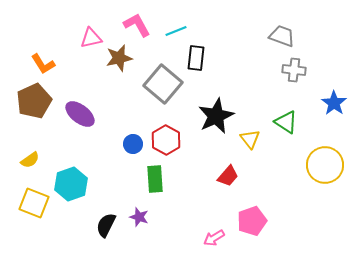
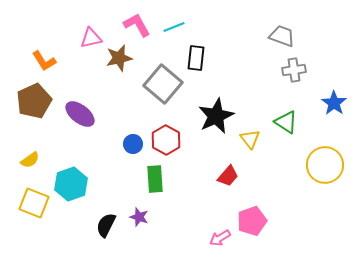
cyan line: moved 2 px left, 4 px up
orange L-shape: moved 1 px right, 3 px up
gray cross: rotated 15 degrees counterclockwise
pink arrow: moved 6 px right
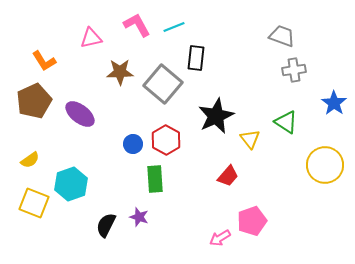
brown star: moved 1 px right, 14 px down; rotated 12 degrees clockwise
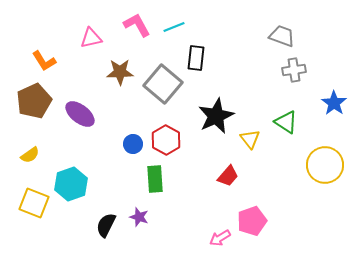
yellow semicircle: moved 5 px up
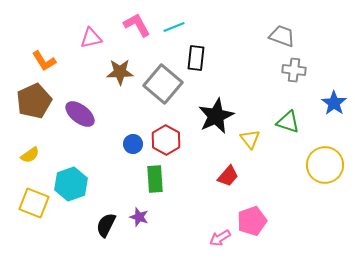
gray cross: rotated 15 degrees clockwise
green triangle: moved 2 px right; rotated 15 degrees counterclockwise
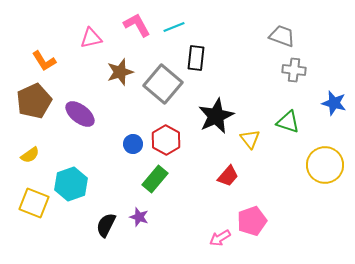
brown star: rotated 16 degrees counterclockwise
blue star: rotated 20 degrees counterclockwise
green rectangle: rotated 44 degrees clockwise
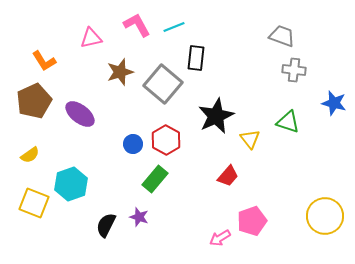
yellow circle: moved 51 px down
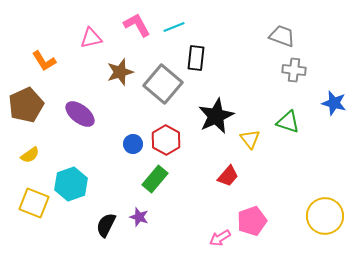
brown pentagon: moved 8 px left, 4 px down
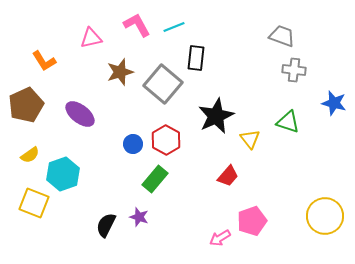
cyan hexagon: moved 8 px left, 10 px up
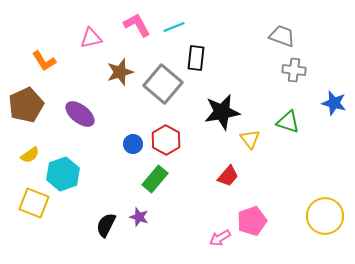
black star: moved 6 px right, 4 px up; rotated 15 degrees clockwise
